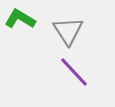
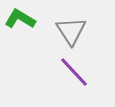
gray triangle: moved 3 px right
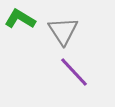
gray triangle: moved 8 px left
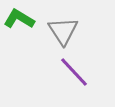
green L-shape: moved 1 px left
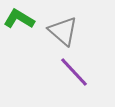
gray triangle: rotated 16 degrees counterclockwise
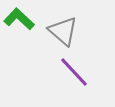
green L-shape: rotated 12 degrees clockwise
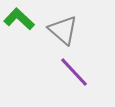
gray triangle: moved 1 px up
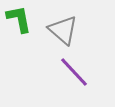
green L-shape: rotated 36 degrees clockwise
